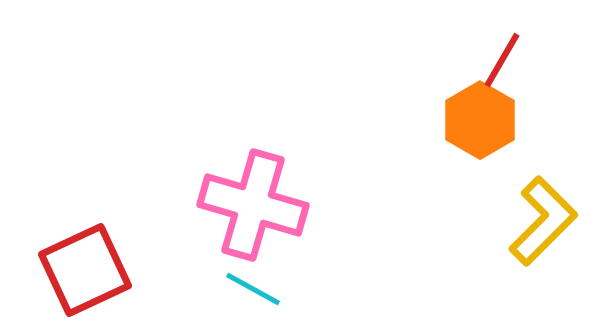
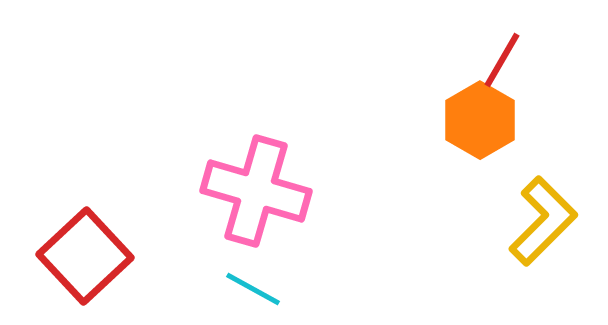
pink cross: moved 3 px right, 14 px up
red square: moved 14 px up; rotated 18 degrees counterclockwise
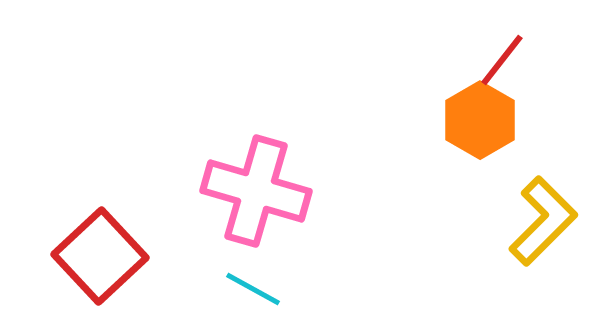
red line: rotated 8 degrees clockwise
red square: moved 15 px right
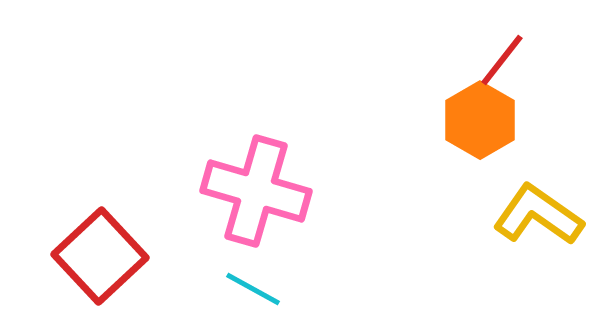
yellow L-shape: moved 5 px left, 6 px up; rotated 100 degrees counterclockwise
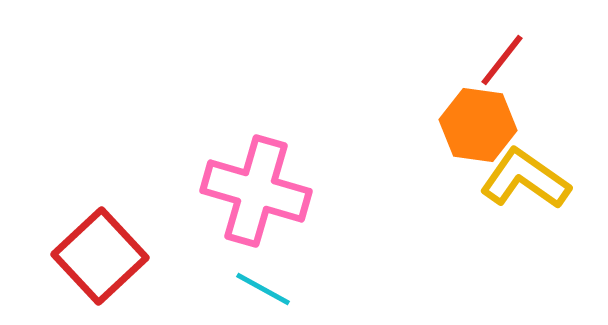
orange hexagon: moved 2 px left, 5 px down; rotated 22 degrees counterclockwise
yellow L-shape: moved 13 px left, 36 px up
cyan line: moved 10 px right
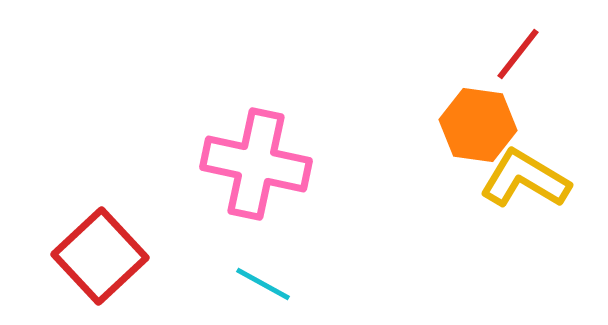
red line: moved 16 px right, 6 px up
yellow L-shape: rotated 4 degrees counterclockwise
pink cross: moved 27 px up; rotated 4 degrees counterclockwise
cyan line: moved 5 px up
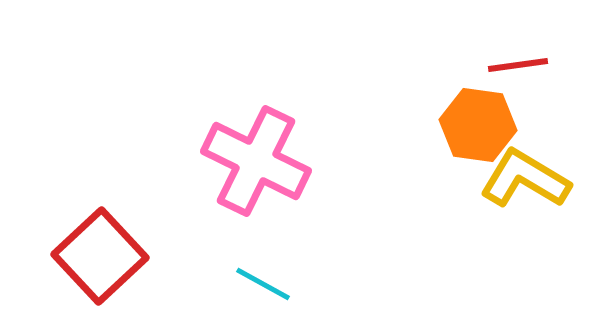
red line: moved 11 px down; rotated 44 degrees clockwise
pink cross: moved 3 px up; rotated 14 degrees clockwise
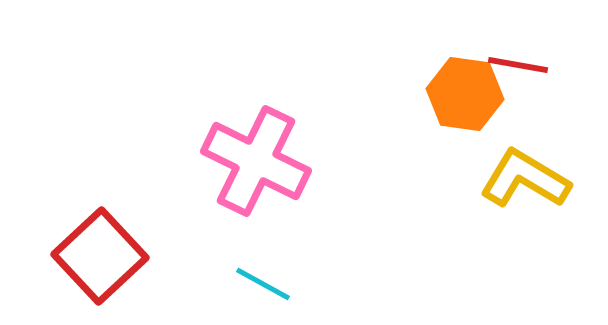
red line: rotated 18 degrees clockwise
orange hexagon: moved 13 px left, 31 px up
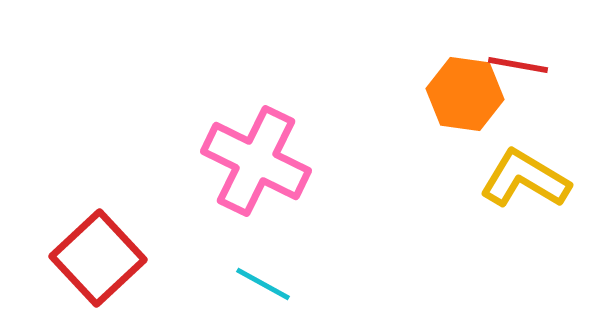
red square: moved 2 px left, 2 px down
